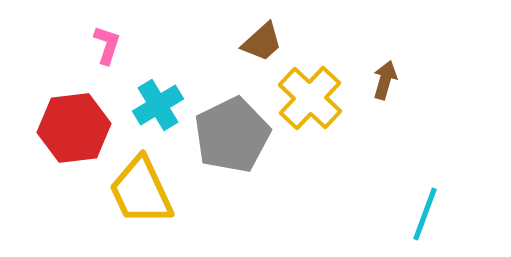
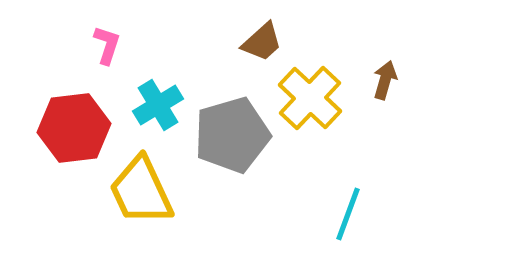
gray pentagon: rotated 10 degrees clockwise
cyan line: moved 77 px left
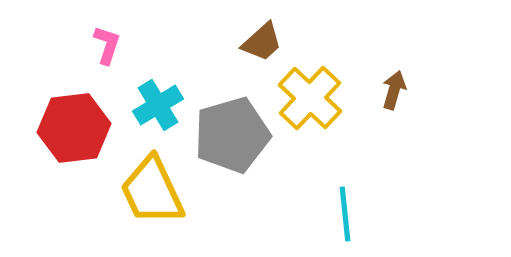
brown arrow: moved 9 px right, 10 px down
yellow trapezoid: moved 11 px right
cyan line: moved 3 px left; rotated 26 degrees counterclockwise
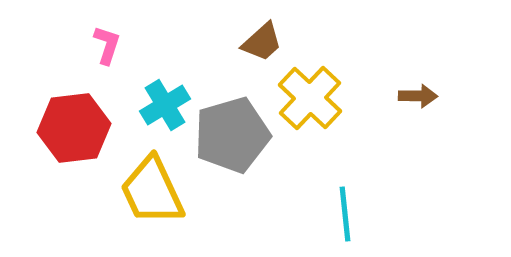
brown arrow: moved 24 px right, 6 px down; rotated 75 degrees clockwise
cyan cross: moved 7 px right
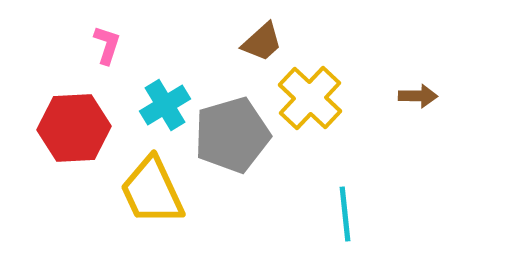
red hexagon: rotated 4 degrees clockwise
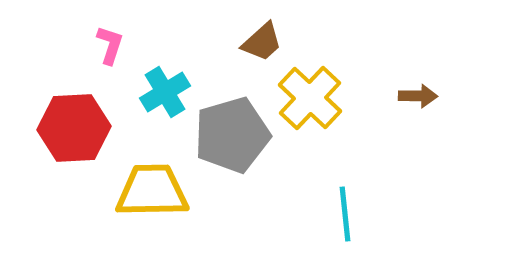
pink L-shape: moved 3 px right
cyan cross: moved 13 px up
yellow trapezoid: rotated 114 degrees clockwise
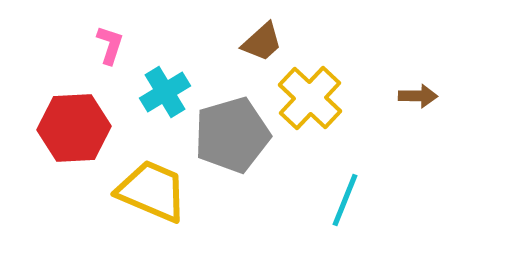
yellow trapezoid: rotated 24 degrees clockwise
cyan line: moved 14 px up; rotated 28 degrees clockwise
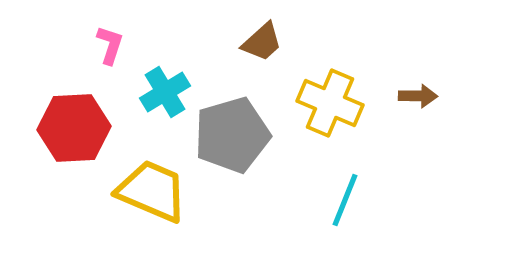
yellow cross: moved 20 px right, 5 px down; rotated 20 degrees counterclockwise
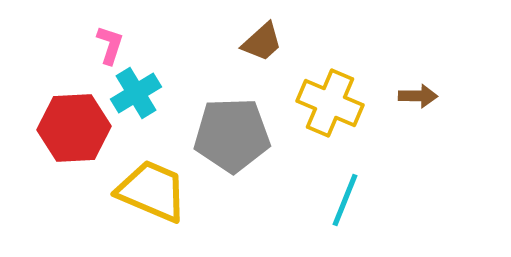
cyan cross: moved 29 px left, 1 px down
gray pentagon: rotated 14 degrees clockwise
